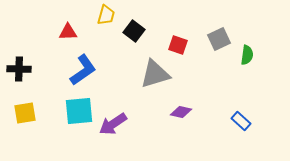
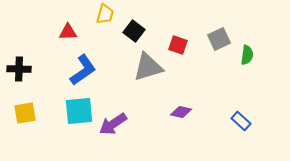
yellow trapezoid: moved 1 px left, 1 px up
gray triangle: moved 7 px left, 7 px up
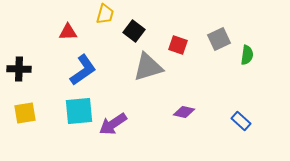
purple diamond: moved 3 px right
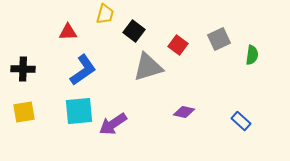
red square: rotated 18 degrees clockwise
green semicircle: moved 5 px right
black cross: moved 4 px right
yellow square: moved 1 px left, 1 px up
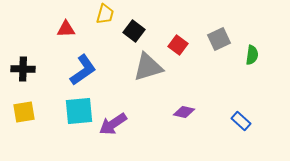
red triangle: moved 2 px left, 3 px up
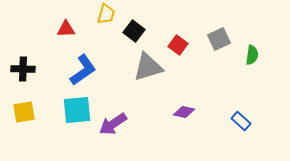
yellow trapezoid: moved 1 px right
cyan square: moved 2 px left, 1 px up
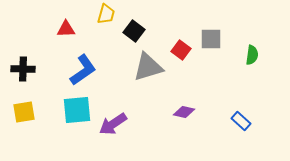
gray square: moved 8 px left; rotated 25 degrees clockwise
red square: moved 3 px right, 5 px down
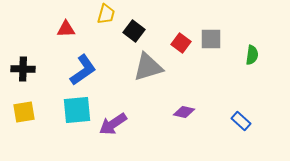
red square: moved 7 px up
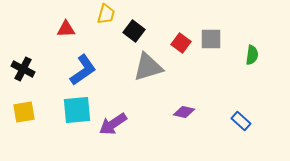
black cross: rotated 25 degrees clockwise
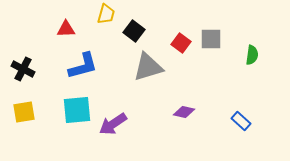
blue L-shape: moved 4 px up; rotated 20 degrees clockwise
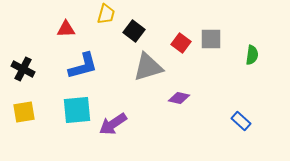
purple diamond: moved 5 px left, 14 px up
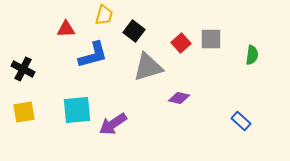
yellow trapezoid: moved 2 px left, 1 px down
red square: rotated 12 degrees clockwise
blue L-shape: moved 10 px right, 11 px up
